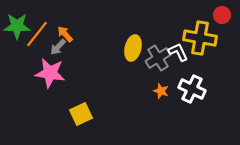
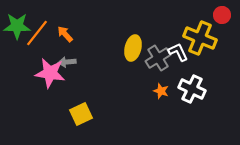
orange line: moved 1 px up
yellow cross: rotated 12 degrees clockwise
gray arrow: moved 9 px right, 15 px down; rotated 42 degrees clockwise
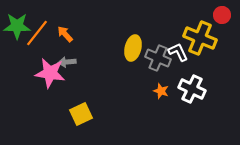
gray cross: rotated 35 degrees counterclockwise
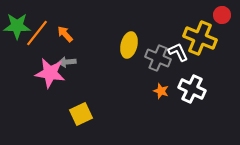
yellow ellipse: moved 4 px left, 3 px up
